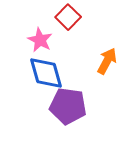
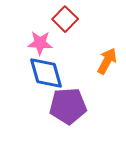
red square: moved 3 px left, 2 px down
pink star: moved 3 px down; rotated 25 degrees counterclockwise
purple pentagon: rotated 12 degrees counterclockwise
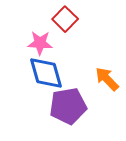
orange arrow: moved 18 px down; rotated 72 degrees counterclockwise
purple pentagon: rotated 6 degrees counterclockwise
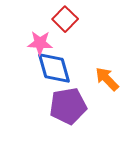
blue diamond: moved 8 px right, 5 px up
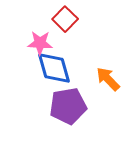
orange arrow: moved 1 px right
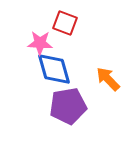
red square: moved 4 px down; rotated 25 degrees counterclockwise
blue diamond: moved 1 px down
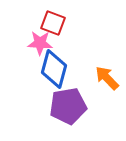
red square: moved 12 px left
blue diamond: rotated 30 degrees clockwise
orange arrow: moved 1 px left, 1 px up
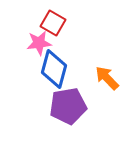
red square: rotated 10 degrees clockwise
pink star: moved 1 px left; rotated 10 degrees counterclockwise
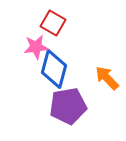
pink star: moved 3 px left, 4 px down
